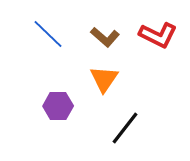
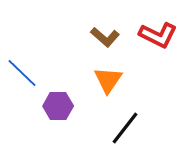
blue line: moved 26 px left, 39 px down
orange triangle: moved 4 px right, 1 px down
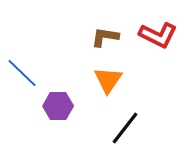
brown L-shape: rotated 148 degrees clockwise
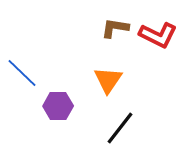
brown L-shape: moved 10 px right, 9 px up
black line: moved 5 px left
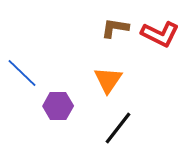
red L-shape: moved 2 px right, 1 px up
black line: moved 2 px left
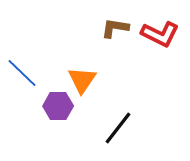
orange triangle: moved 26 px left
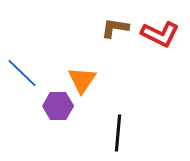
black line: moved 5 px down; rotated 33 degrees counterclockwise
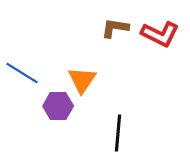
blue line: rotated 12 degrees counterclockwise
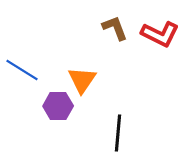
brown L-shape: rotated 60 degrees clockwise
blue line: moved 3 px up
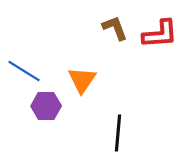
red L-shape: rotated 30 degrees counterclockwise
blue line: moved 2 px right, 1 px down
purple hexagon: moved 12 px left
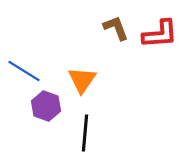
brown L-shape: moved 1 px right
purple hexagon: rotated 20 degrees clockwise
black line: moved 33 px left
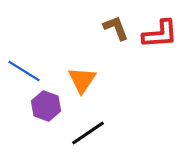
black line: moved 3 px right; rotated 51 degrees clockwise
